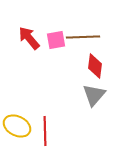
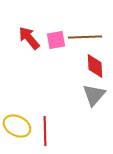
brown line: moved 2 px right
red diamond: rotated 10 degrees counterclockwise
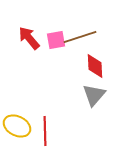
brown line: moved 5 px left; rotated 16 degrees counterclockwise
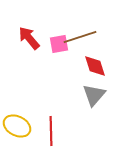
pink square: moved 3 px right, 4 px down
red diamond: rotated 15 degrees counterclockwise
red line: moved 6 px right
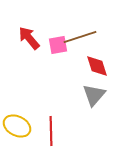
pink square: moved 1 px left, 1 px down
red diamond: moved 2 px right
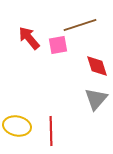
brown line: moved 12 px up
gray triangle: moved 2 px right, 4 px down
yellow ellipse: rotated 16 degrees counterclockwise
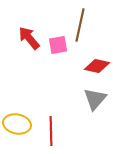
brown line: rotated 60 degrees counterclockwise
red diamond: rotated 60 degrees counterclockwise
gray triangle: moved 1 px left
yellow ellipse: moved 2 px up
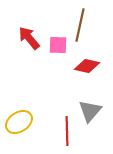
pink square: rotated 12 degrees clockwise
red diamond: moved 10 px left
gray triangle: moved 5 px left, 12 px down
yellow ellipse: moved 2 px right, 2 px up; rotated 44 degrees counterclockwise
red line: moved 16 px right
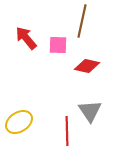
brown line: moved 2 px right, 4 px up
red arrow: moved 3 px left
gray triangle: rotated 15 degrees counterclockwise
